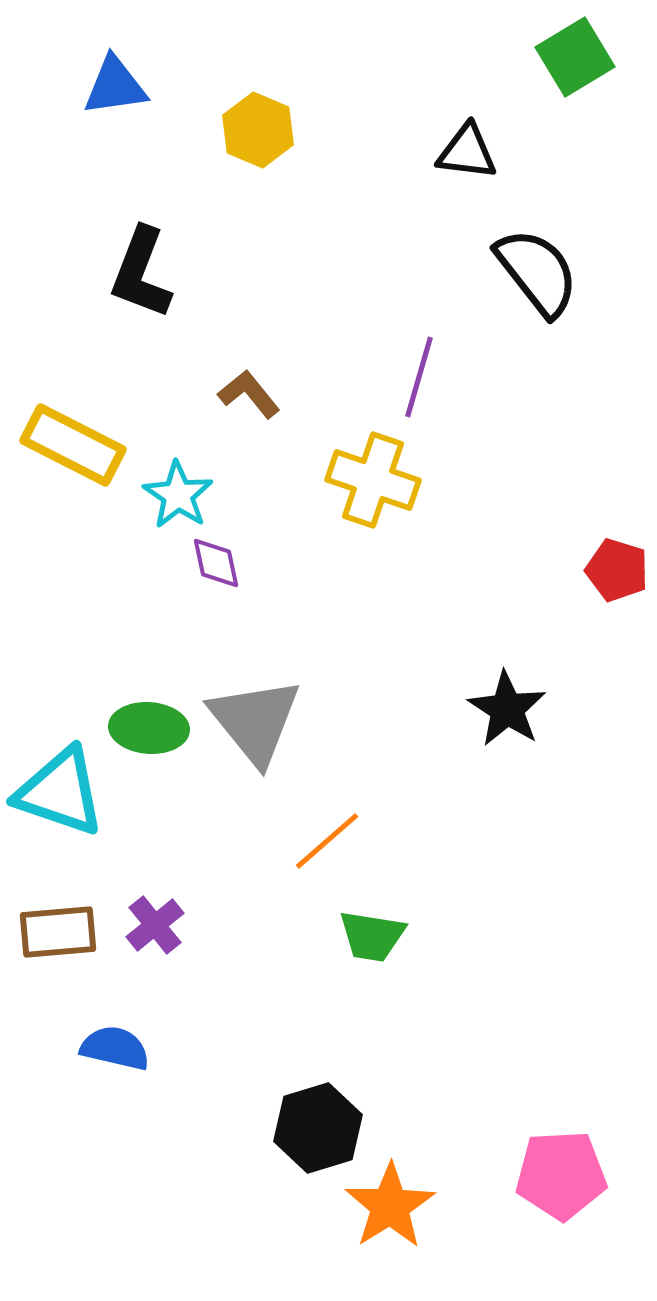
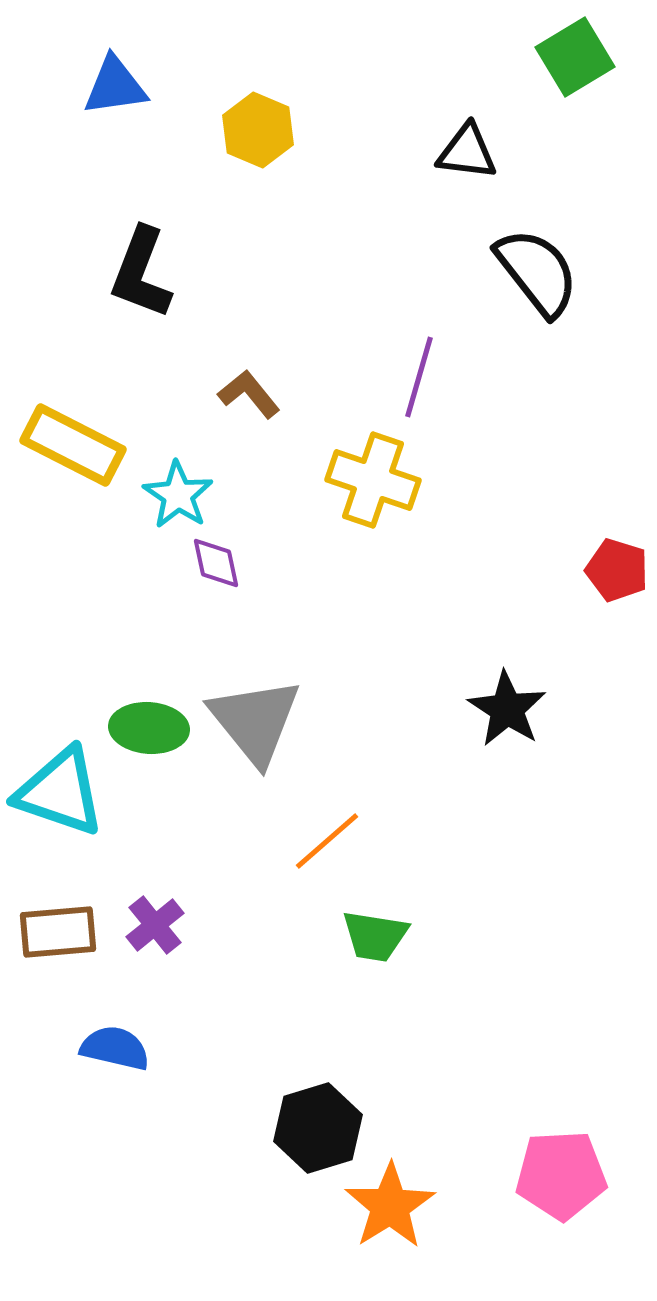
green trapezoid: moved 3 px right
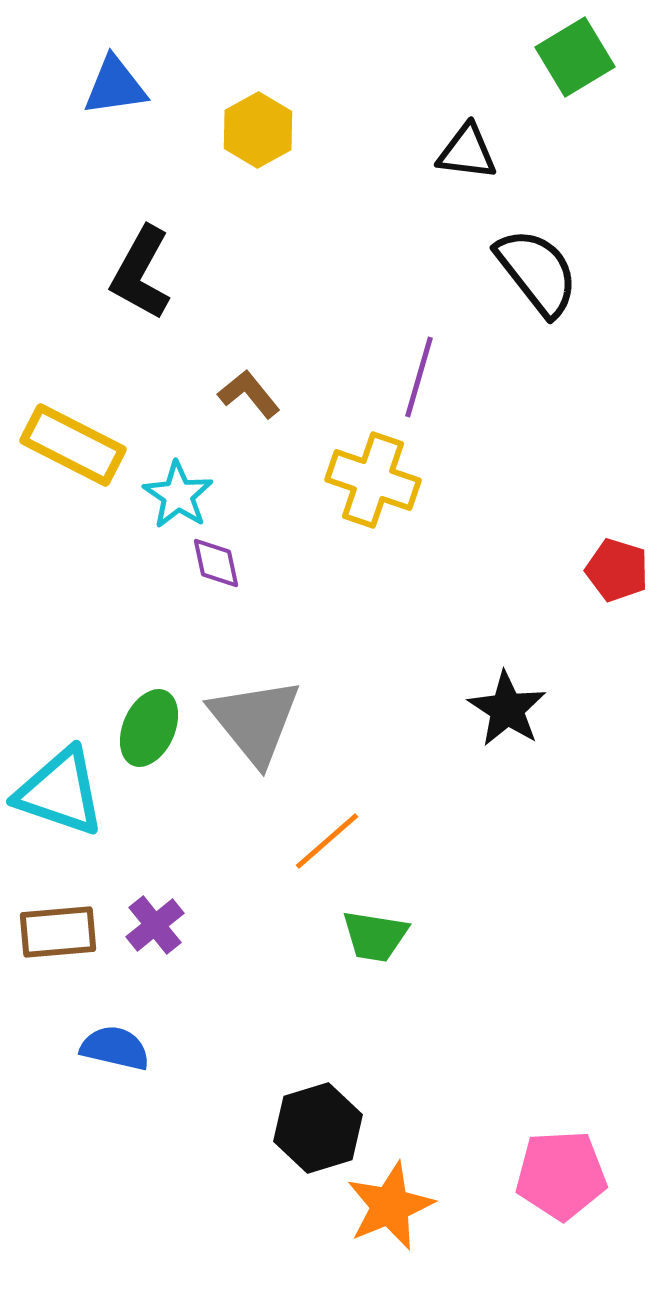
yellow hexagon: rotated 8 degrees clockwise
black L-shape: rotated 8 degrees clockwise
green ellipse: rotated 70 degrees counterclockwise
orange star: rotated 10 degrees clockwise
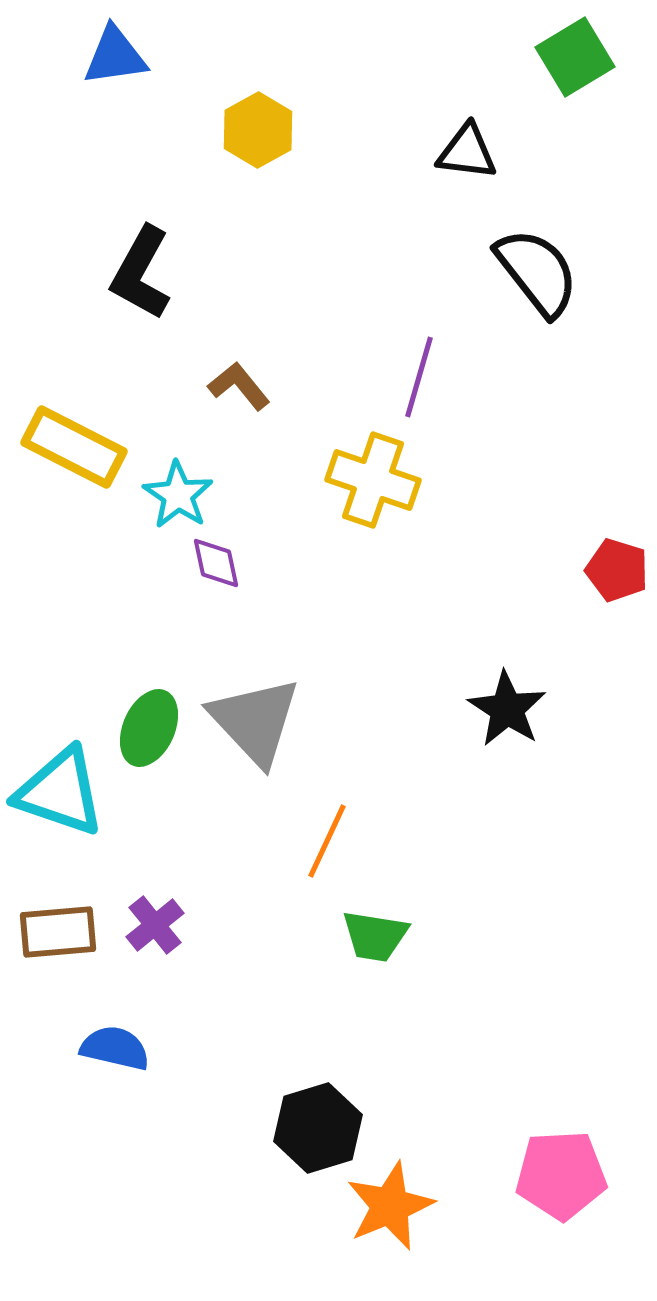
blue triangle: moved 30 px up
brown L-shape: moved 10 px left, 8 px up
yellow rectangle: moved 1 px right, 2 px down
gray triangle: rotated 4 degrees counterclockwise
orange line: rotated 24 degrees counterclockwise
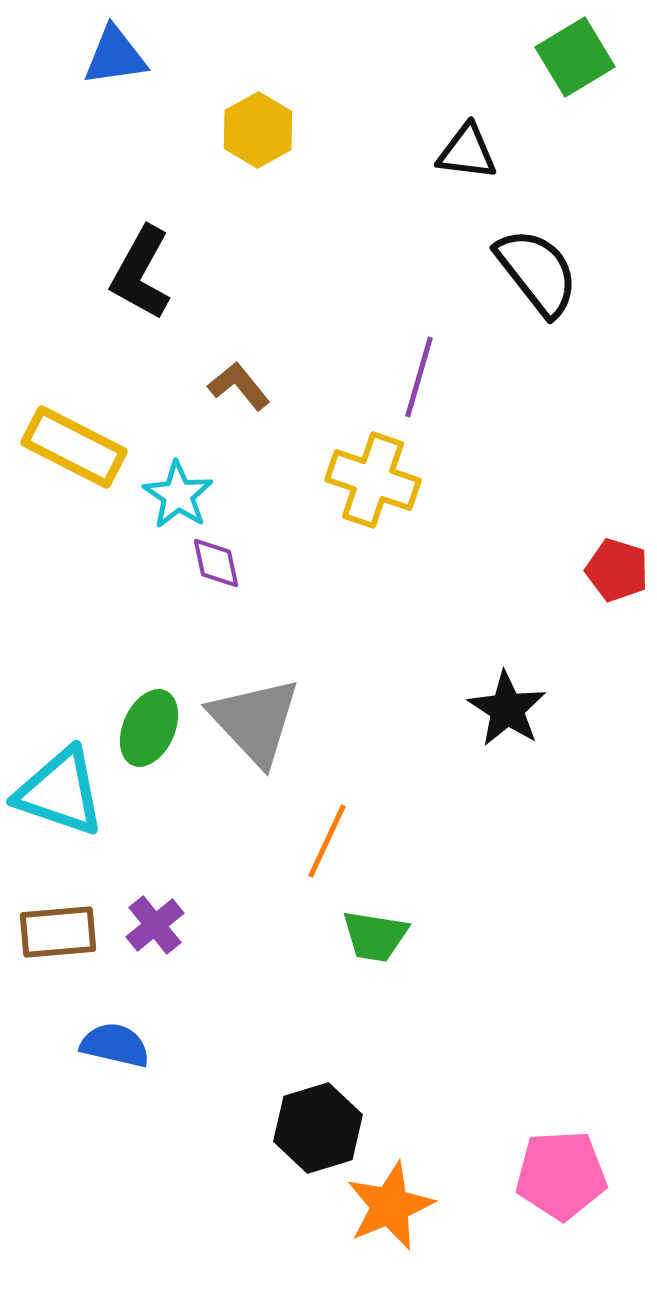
blue semicircle: moved 3 px up
